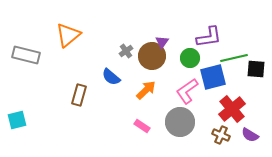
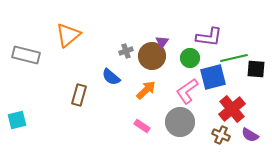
purple L-shape: rotated 16 degrees clockwise
gray cross: rotated 16 degrees clockwise
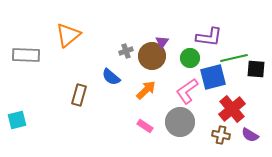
gray rectangle: rotated 12 degrees counterclockwise
pink rectangle: moved 3 px right
brown cross: rotated 12 degrees counterclockwise
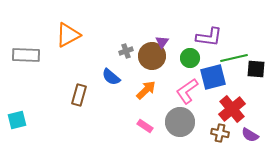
orange triangle: rotated 12 degrees clockwise
brown cross: moved 1 px left, 2 px up
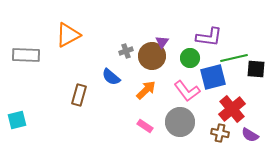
pink L-shape: rotated 92 degrees counterclockwise
